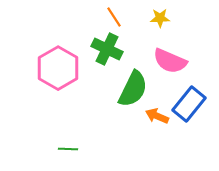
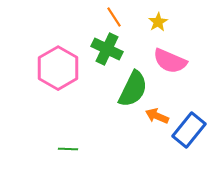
yellow star: moved 2 px left, 4 px down; rotated 30 degrees counterclockwise
blue rectangle: moved 26 px down
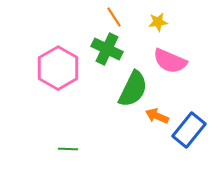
yellow star: rotated 24 degrees clockwise
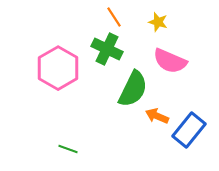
yellow star: rotated 24 degrees clockwise
green line: rotated 18 degrees clockwise
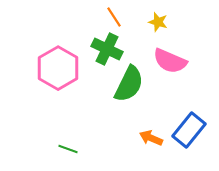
green semicircle: moved 4 px left, 5 px up
orange arrow: moved 6 px left, 22 px down
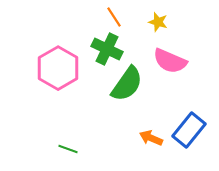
green semicircle: moved 2 px left; rotated 9 degrees clockwise
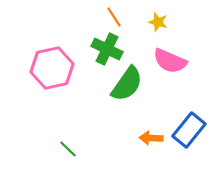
pink hexagon: moved 6 px left; rotated 18 degrees clockwise
orange arrow: rotated 20 degrees counterclockwise
green line: rotated 24 degrees clockwise
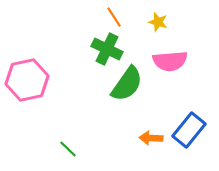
pink semicircle: rotated 28 degrees counterclockwise
pink hexagon: moved 25 px left, 12 px down
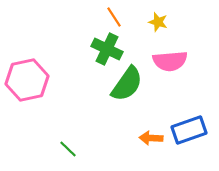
blue rectangle: rotated 32 degrees clockwise
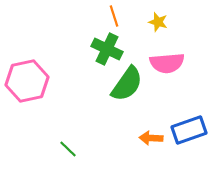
orange line: moved 1 px up; rotated 15 degrees clockwise
pink semicircle: moved 3 px left, 2 px down
pink hexagon: moved 1 px down
